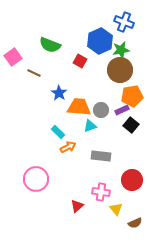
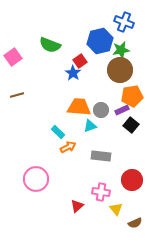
blue hexagon: rotated 10 degrees clockwise
red square: rotated 24 degrees clockwise
brown line: moved 17 px left, 22 px down; rotated 40 degrees counterclockwise
blue star: moved 14 px right, 20 px up
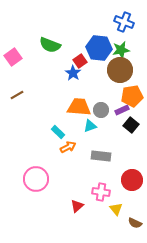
blue hexagon: moved 1 px left, 7 px down; rotated 20 degrees clockwise
brown line: rotated 16 degrees counterclockwise
brown semicircle: rotated 48 degrees clockwise
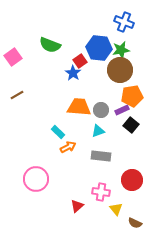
cyan triangle: moved 8 px right, 5 px down
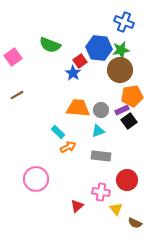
orange trapezoid: moved 1 px left, 1 px down
black square: moved 2 px left, 4 px up; rotated 14 degrees clockwise
red circle: moved 5 px left
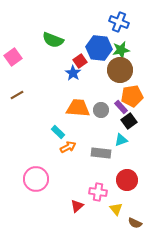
blue cross: moved 5 px left
green semicircle: moved 3 px right, 5 px up
purple rectangle: moved 1 px left, 3 px up; rotated 72 degrees clockwise
cyan triangle: moved 23 px right, 9 px down
gray rectangle: moved 3 px up
pink cross: moved 3 px left
